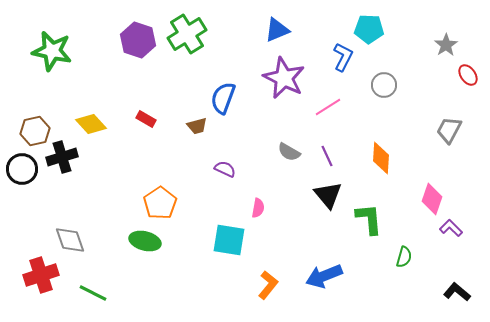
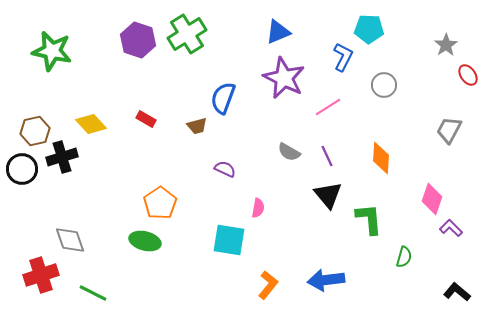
blue triangle: moved 1 px right, 2 px down
blue arrow: moved 2 px right, 4 px down; rotated 15 degrees clockwise
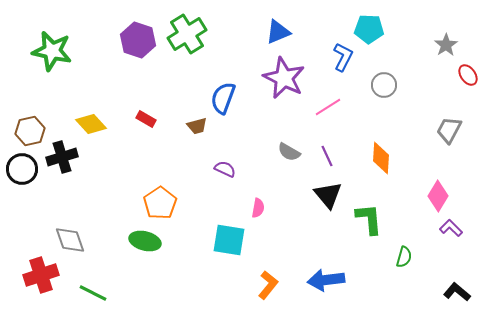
brown hexagon: moved 5 px left
pink diamond: moved 6 px right, 3 px up; rotated 12 degrees clockwise
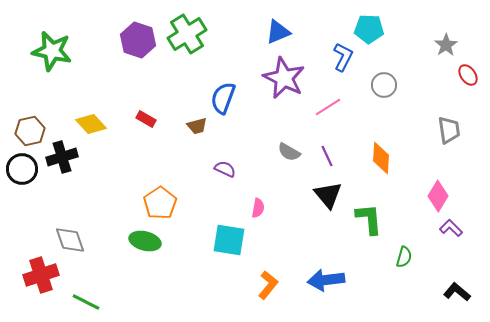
gray trapezoid: rotated 144 degrees clockwise
green line: moved 7 px left, 9 px down
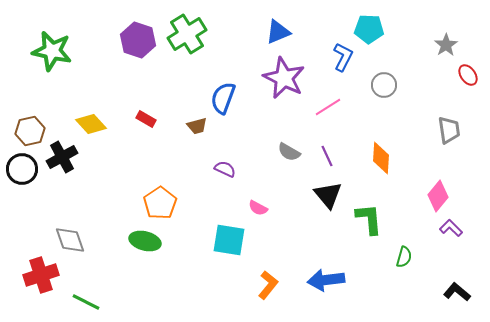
black cross: rotated 12 degrees counterclockwise
pink diamond: rotated 8 degrees clockwise
pink semicircle: rotated 108 degrees clockwise
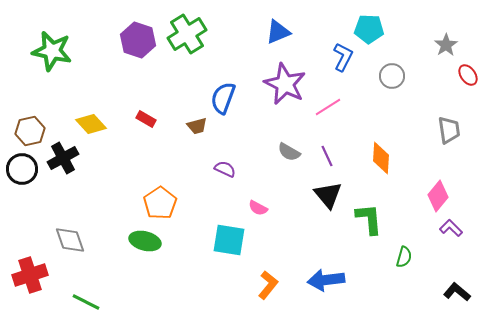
purple star: moved 1 px right, 6 px down
gray circle: moved 8 px right, 9 px up
black cross: moved 1 px right, 1 px down
red cross: moved 11 px left
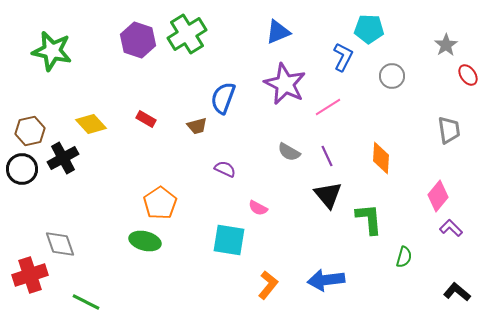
gray diamond: moved 10 px left, 4 px down
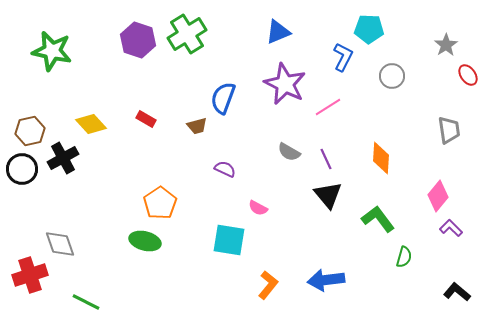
purple line: moved 1 px left, 3 px down
green L-shape: moved 9 px right; rotated 32 degrees counterclockwise
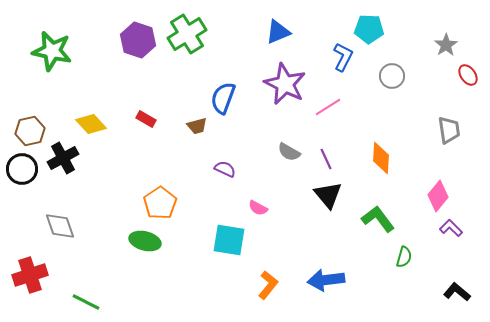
gray diamond: moved 18 px up
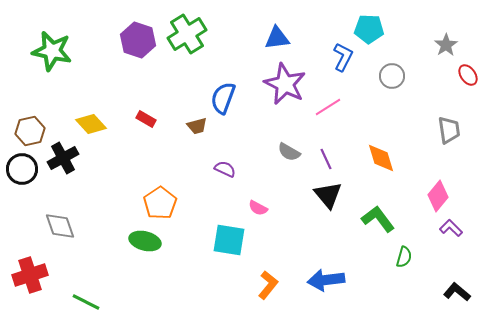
blue triangle: moved 1 px left, 6 px down; rotated 16 degrees clockwise
orange diamond: rotated 20 degrees counterclockwise
